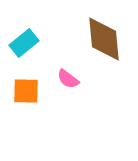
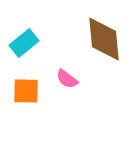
pink semicircle: moved 1 px left
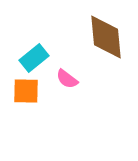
brown diamond: moved 2 px right, 2 px up
cyan rectangle: moved 10 px right, 15 px down
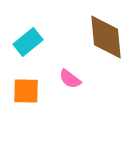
cyan rectangle: moved 6 px left, 16 px up
pink semicircle: moved 3 px right
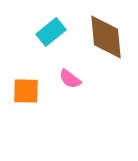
cyan rectangle: moved 23 px right, 10 px up
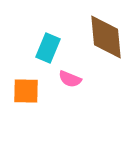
cyan rectangle: moved 3 px left, 16 px down; rotated 28 degrees counterclockwise
pink semicircle: rotated 15 degrees counterclockwise
